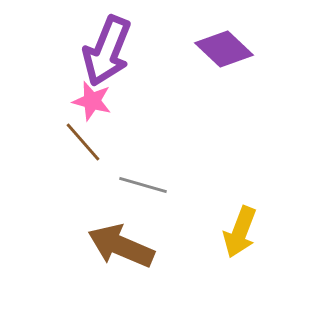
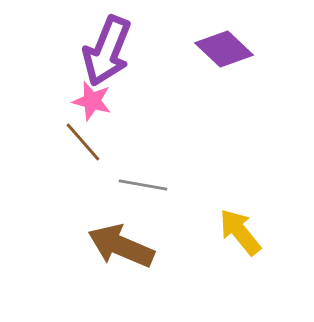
gray line: rotated 6 degrees counterclockwise
yellow arrow: rotated 120 degrees clockwise
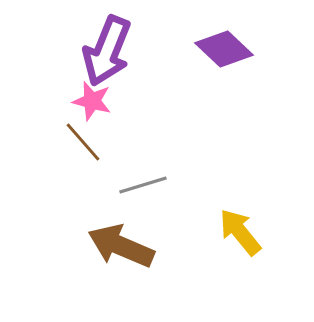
gray line: rotated 27 degrees counterclockwise
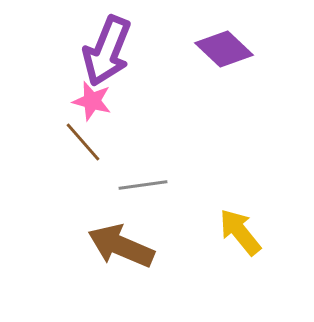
gray line: rotated 9 degrees clockwise
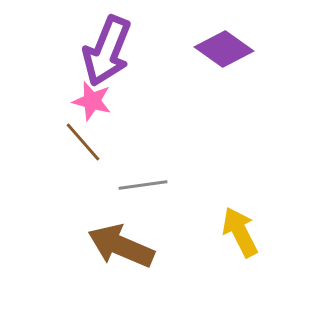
purple diamond: rotated 8 degrees counterclockwise
yellow arrow: rotated 12 degrees clockwise
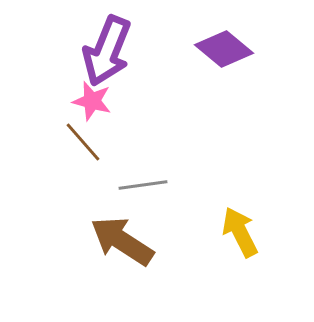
purple diamond: rotated 4 degrees clockwise
brown arrow: moved 1 px right, 5 px up; rotated 10 degrees clockwise
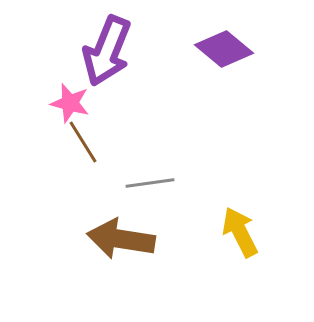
pink star: moved 22 px left, 2 px down
brown line: rotated 9 degrees clockwise
gray line: moved 7 px right, 2 px up
brown arrow: moved 1 px left, 2 px up; rotated 24 degrees counterclockwise
